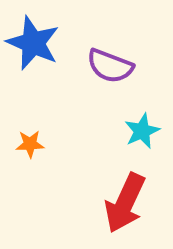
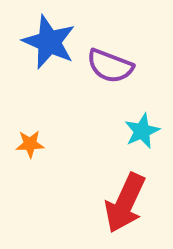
blue star: moved 16 px right, 1 px up
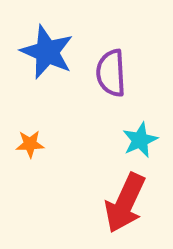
blue star: moved 2 px left, 10 px down
purple semicircle: moved 1 px right, 7 px down; rotated 66 degrees clockwise
cyan star: moved 2 px left, 9 px down
